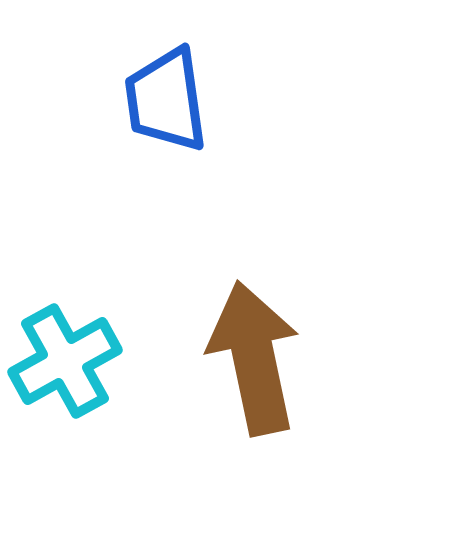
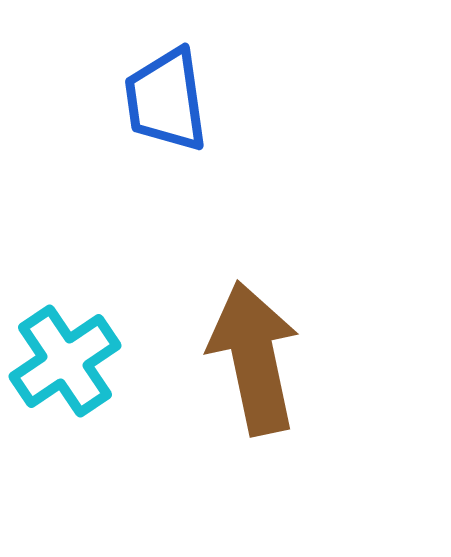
cyan cross: rotated 5 degrees counterclockwise
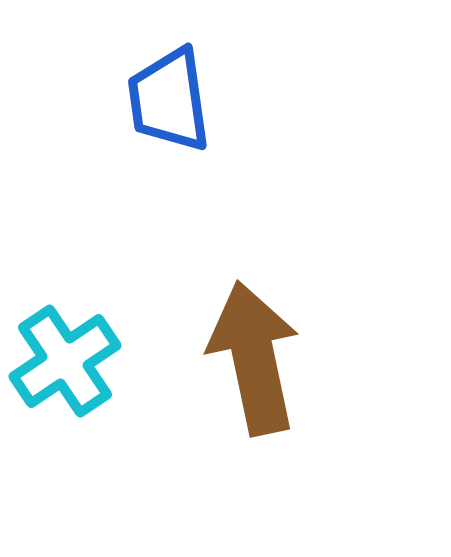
blue trapezoid: moved 3 px right
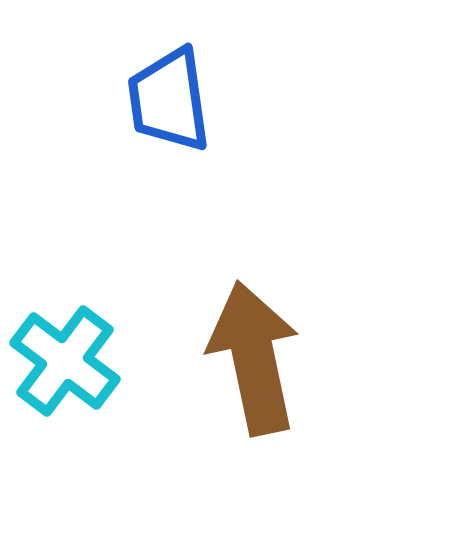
cyan cross: rotated 19 degrees counterclockwise
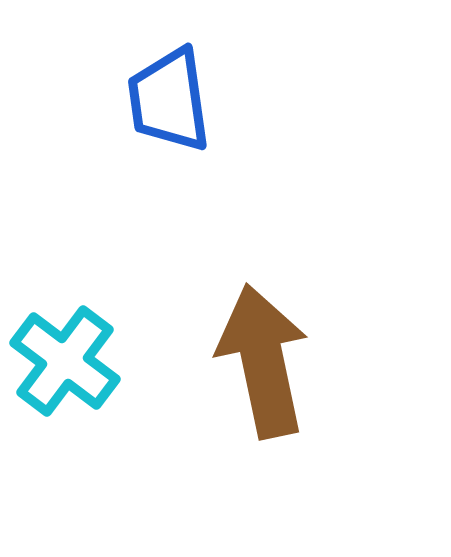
brown arrow: moved 9 px right, 3 px down
